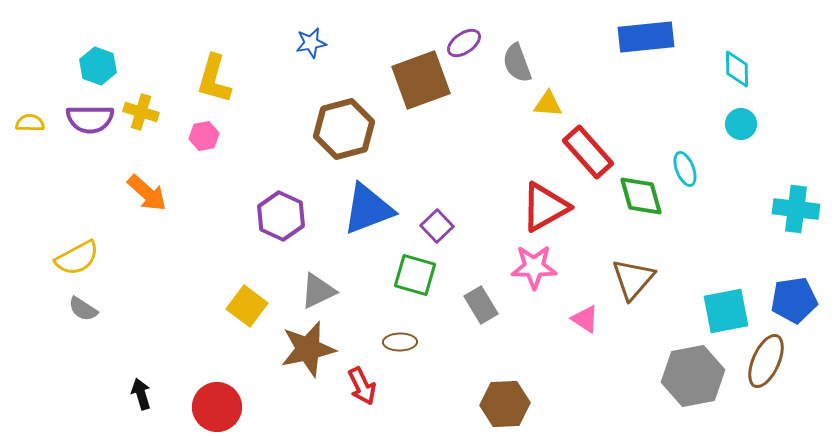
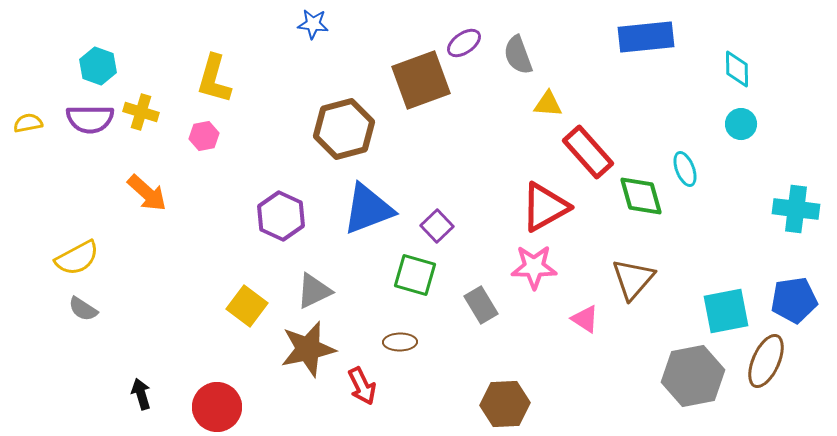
blue star at (311, 43): moved 2 px right, 19 px up; rotated 16 degrees clockwise
gray semicircle at (517, 63): moved 1 px right, 8 px up
yellow semicircle at (30, 123): moved 2 px left; rotated 12 degrees counterclockwise
gray triangle at (318, 291): moved 4 px left
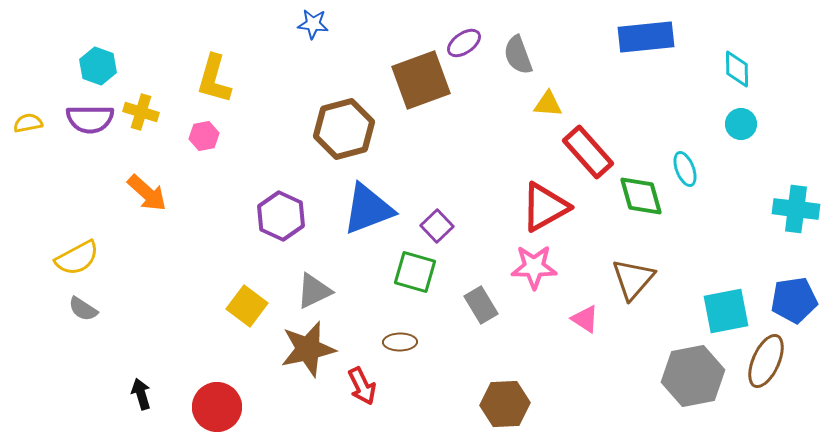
green square at (415, 275): moved 3 px up
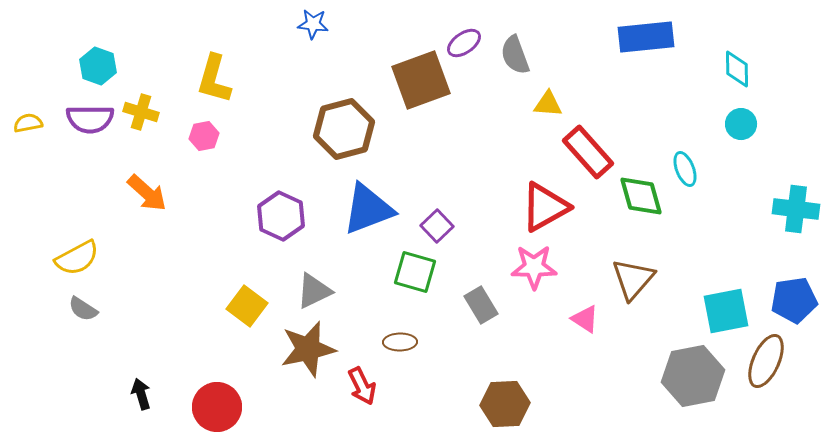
gray semicircle at (518, 55): moved 3 px left
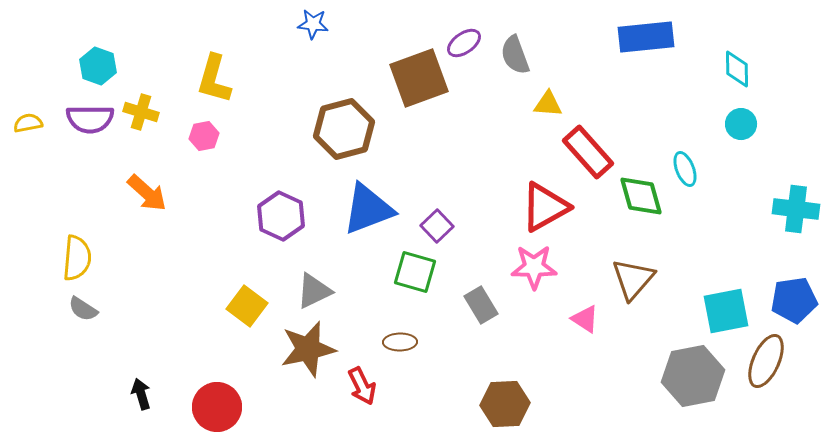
brown square at (421, 80): moved 2 px left, 2 px up
yellow semicircle at (77, 258): rotated 57 degrees counterclockwise
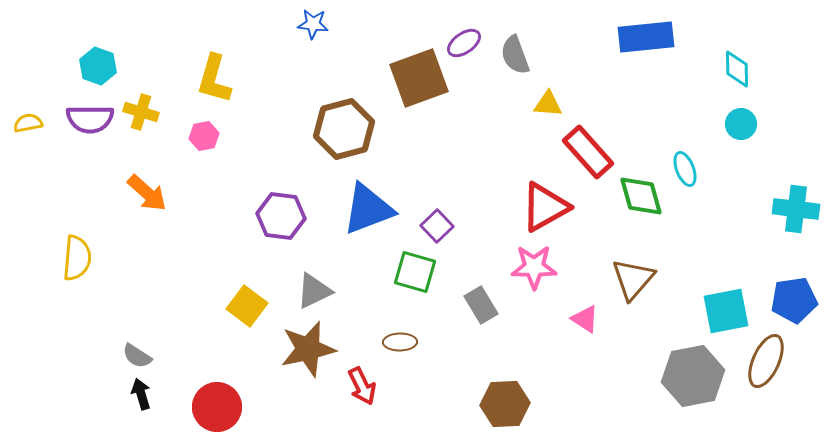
purple hexagon at (281, 216): rotated 18 degrees counterclockwise
gray semicircle at (83, 309): moved 54 px right, 47 px down
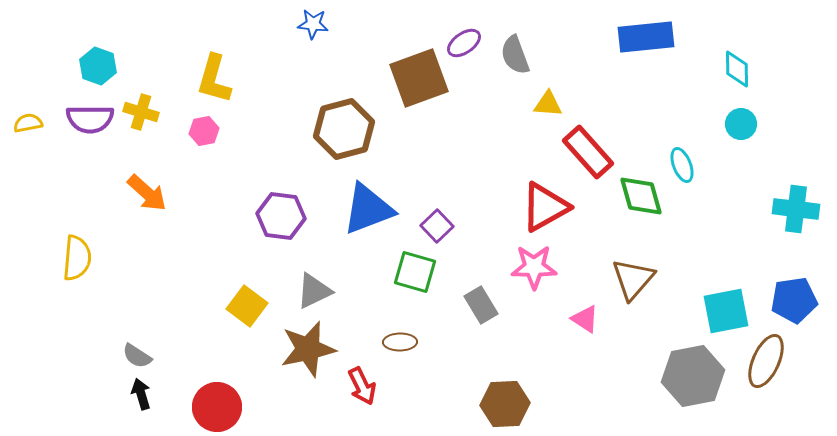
pink hexagon at (204, 136): moved 5 px up
cyan ellipse at (685, 169): moved 3 px left, 4 px up
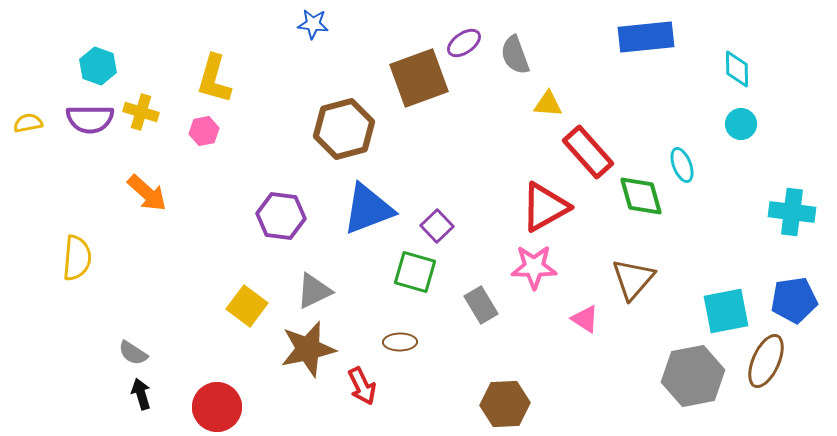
cyan cross at (796, 209): moved 4 px left, 3 px down
gray semicircle at (137, 356): moved 4 px left, 3 px up
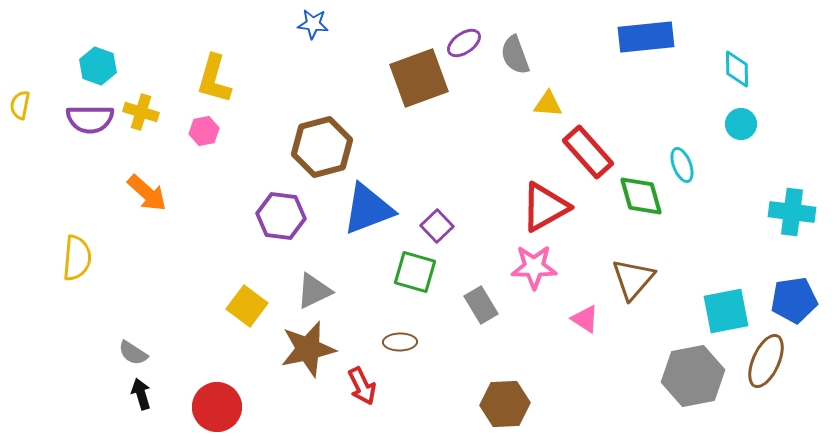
yellow semicircle at (28, 123): moved 8 px left, 18 px up; rotated 68 degrees counterclockwise
brown hexagon at (344, 129): moved 22 px left, 18 px down
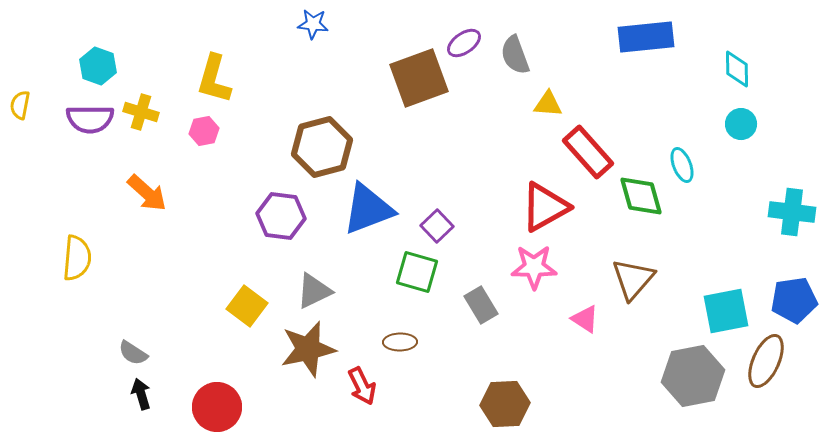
green square at (415, 272): moved 2 px right
